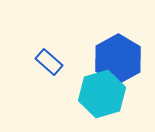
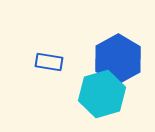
blue rectangle: rotated 32 degrees counterclockwise
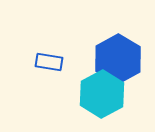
cyan hexagon: rotated 12 degrees counterclockwise
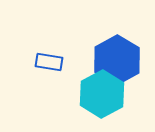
blue hexagon: moved 1 px left, 1 px down
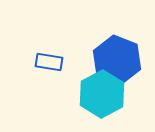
blue hexagon: rotated 9 degrees counterclockwise
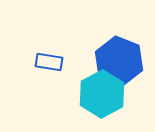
blue hexagon: moved 2 px right, 1 px down
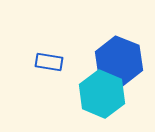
cyan hexagon: rotated 9 degrees counterclockwise
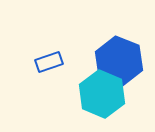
blue rectangle: rotated 28 degrees counterclockwise
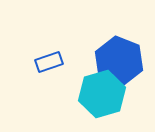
cyan hexagon: rotated 21 degrees clockwise
